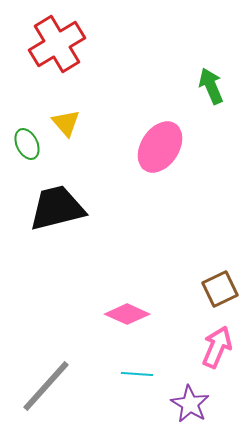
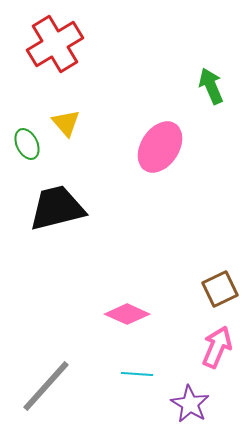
red cross: moved 2 px left
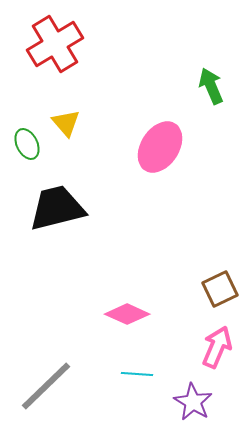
gray line: rotated 4 degrees clockwise
purple star: moved 3 px right, 2 px up
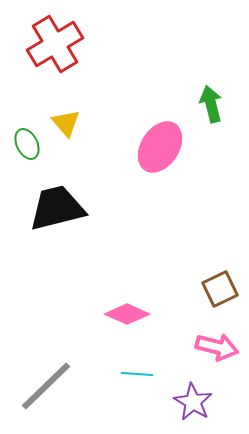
green arrow: moved 18 px down; rotated 9 degrees clockwise
pink arrow: rotated 81 degrees clockwise
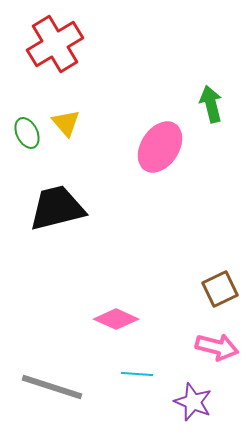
green ellipse: moved 11 px up
pink diamond: moved 11 px left, 5 px down
gray line: moved 6 px right, 1 px down; rotated 62 degrees clockwise
purple star: rotated 9 degrees counterclockwise
